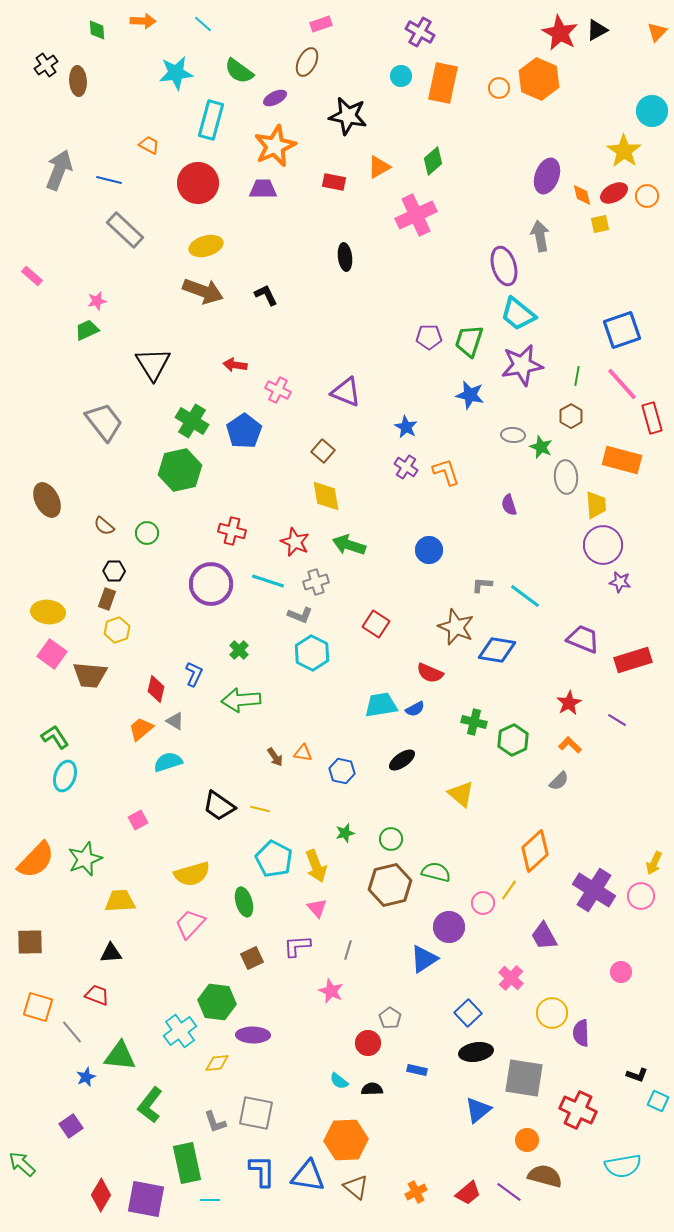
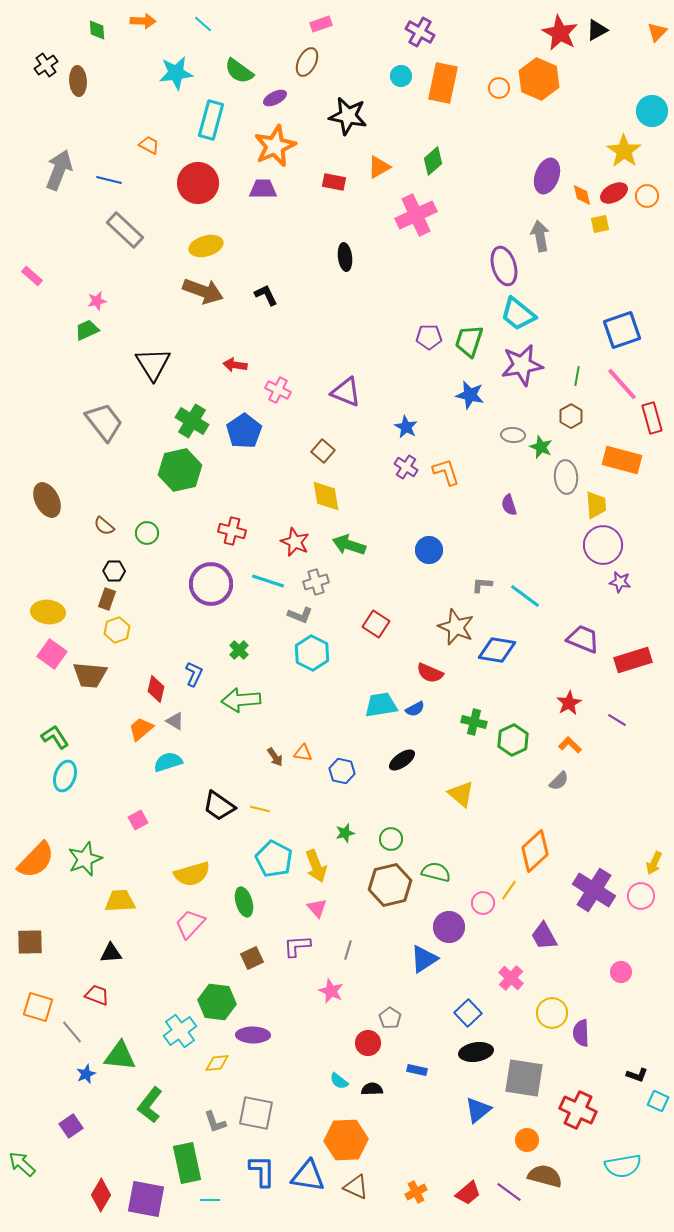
blue star at (86, 1077): moved 3 px up
brown triangle at (356, 1187): rotated 16 degrees counterclockwise
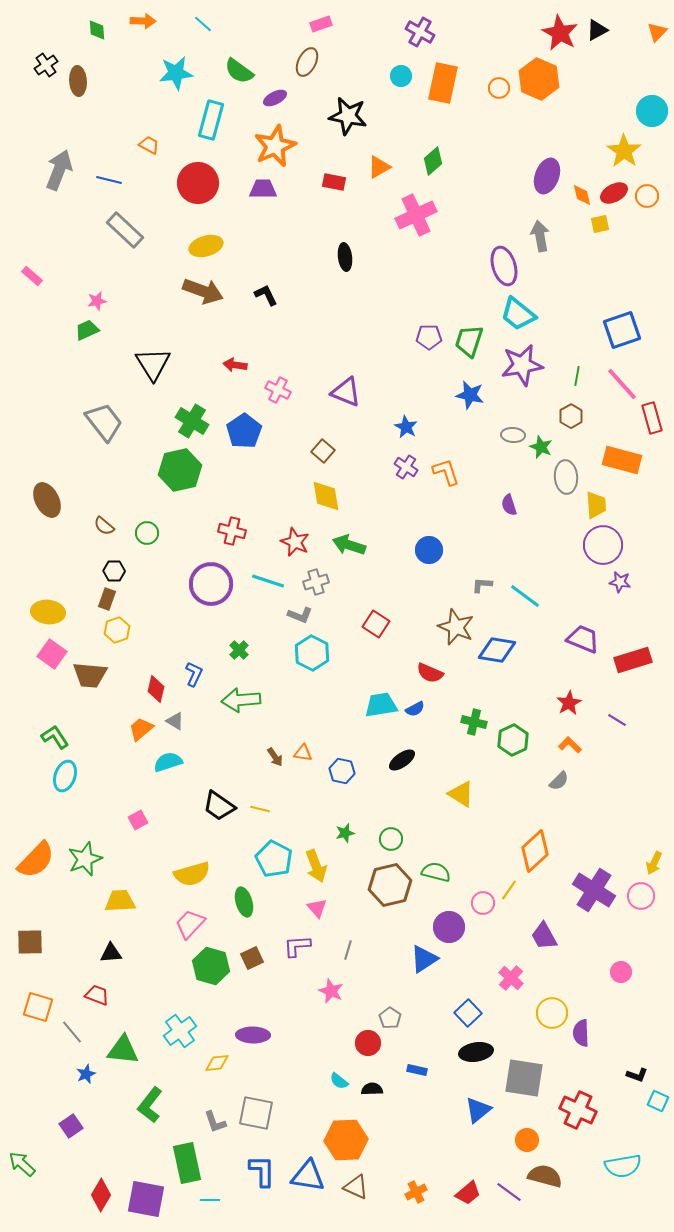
yellow triangle at (461, 794): rotated 8 degrees counterclockwise
green hexagon at (217, 1002): moved 6 px left, 36 px up; rotated 9 degrees clockwise
green triangle at (120, 1056): moved 3 px right, 6 px up
